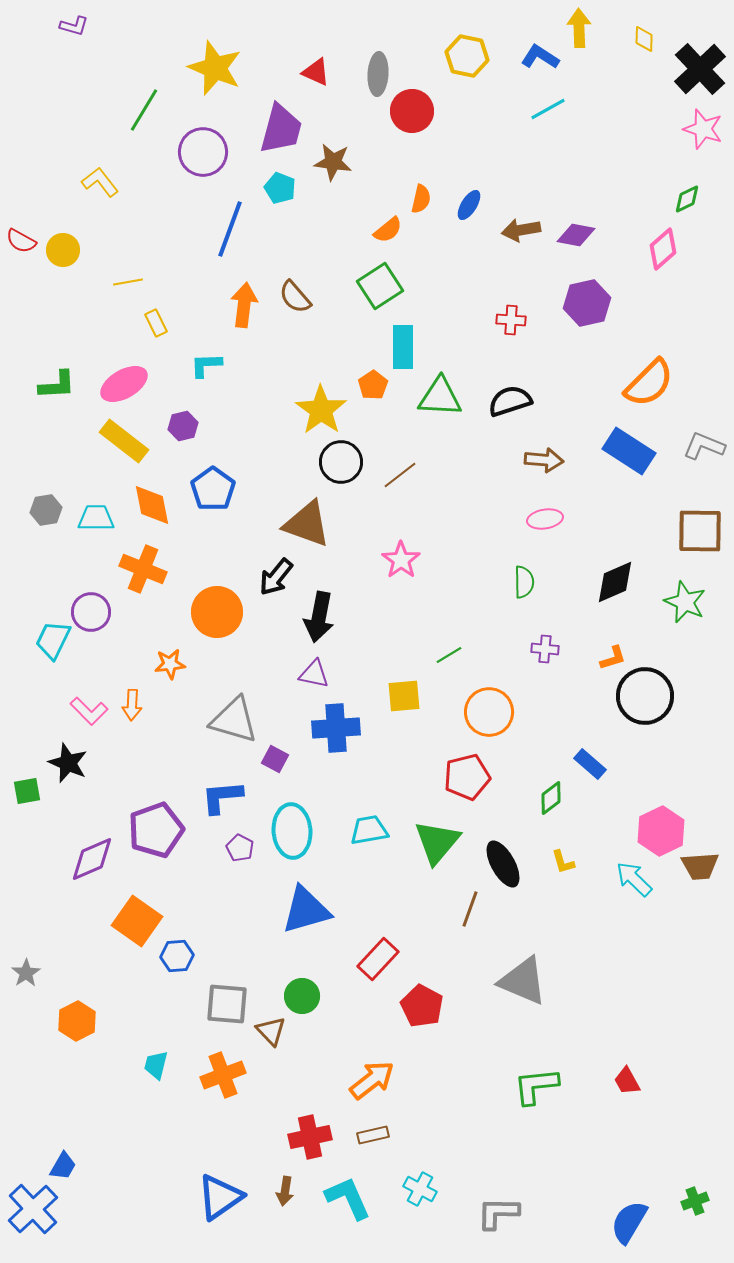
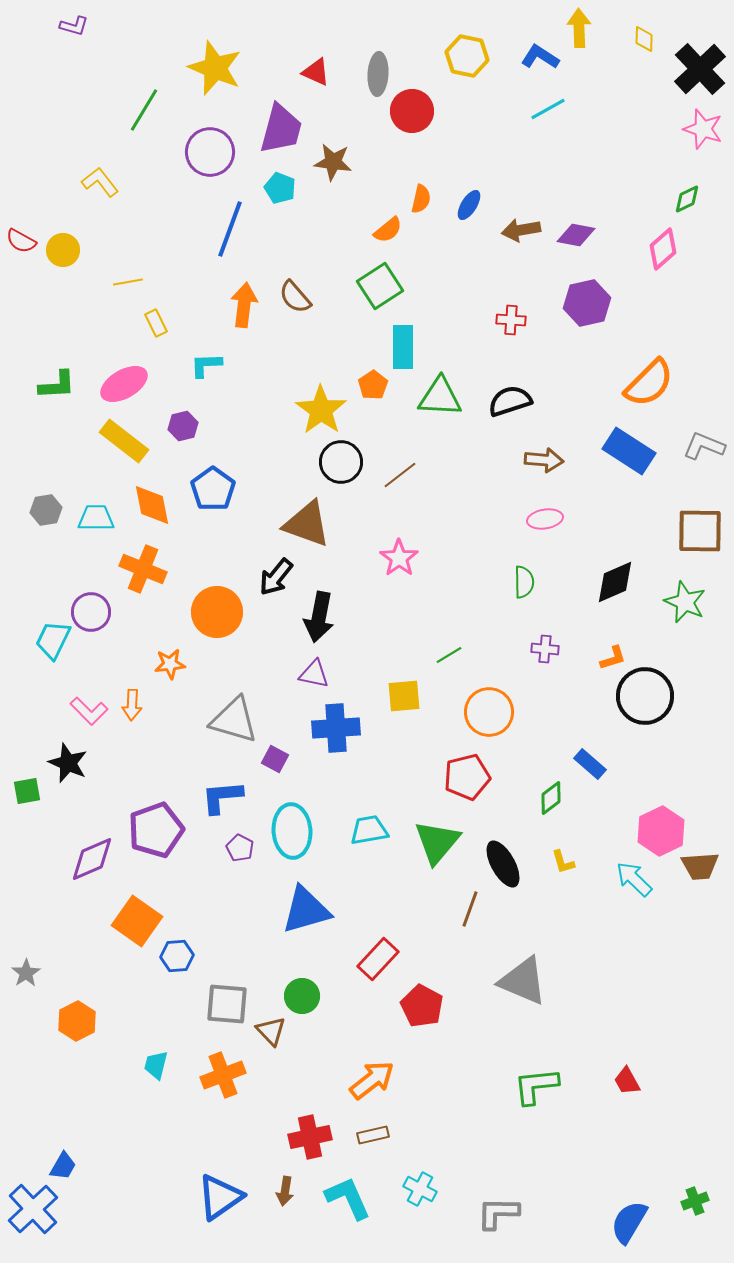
purple circle at (203, 152): moved 7 px right
pink star at (401, 560): moved 2 px left, 2 px up
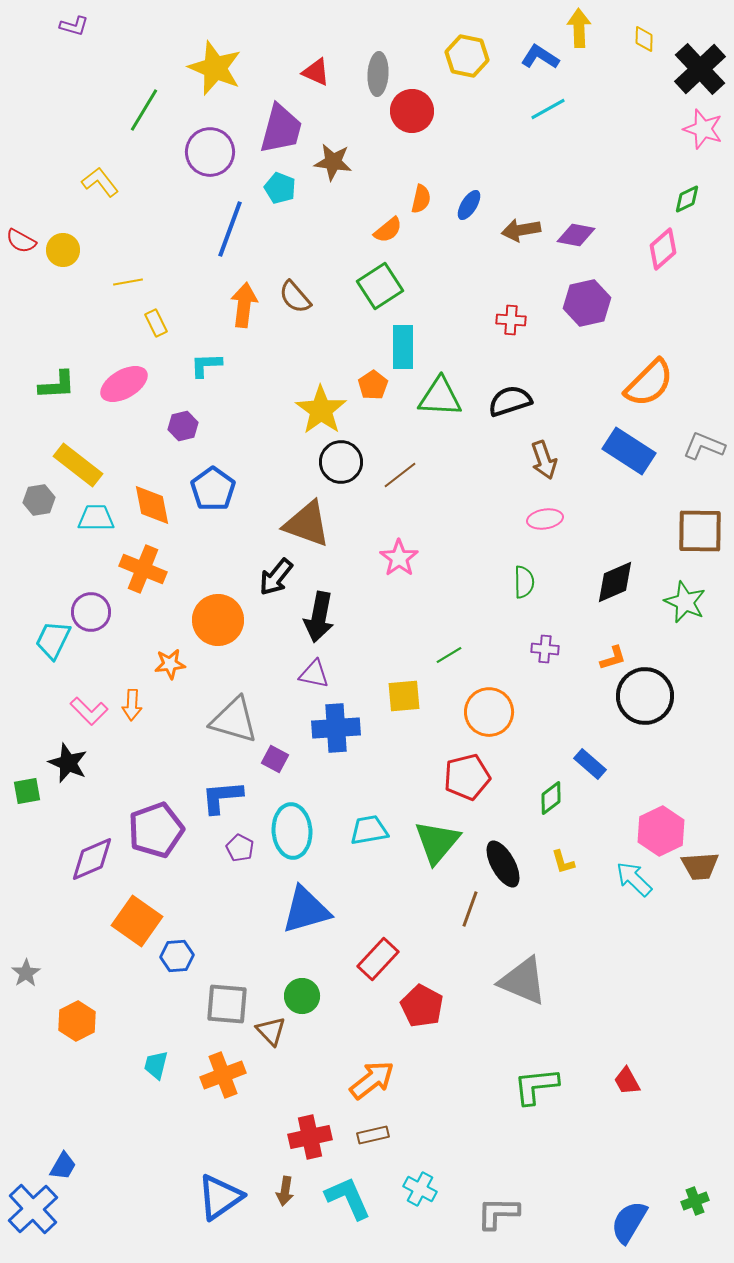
yellow rectangle at (124, 441): moved 46 px left, 24 px down
brown arrow at (544, 460): rotated 66 degrees clockwise
gray hexagon at (46, 510): moved 7 px left, 10 px up
orange circle at (217, 612): moved 1 px right, 8 px down
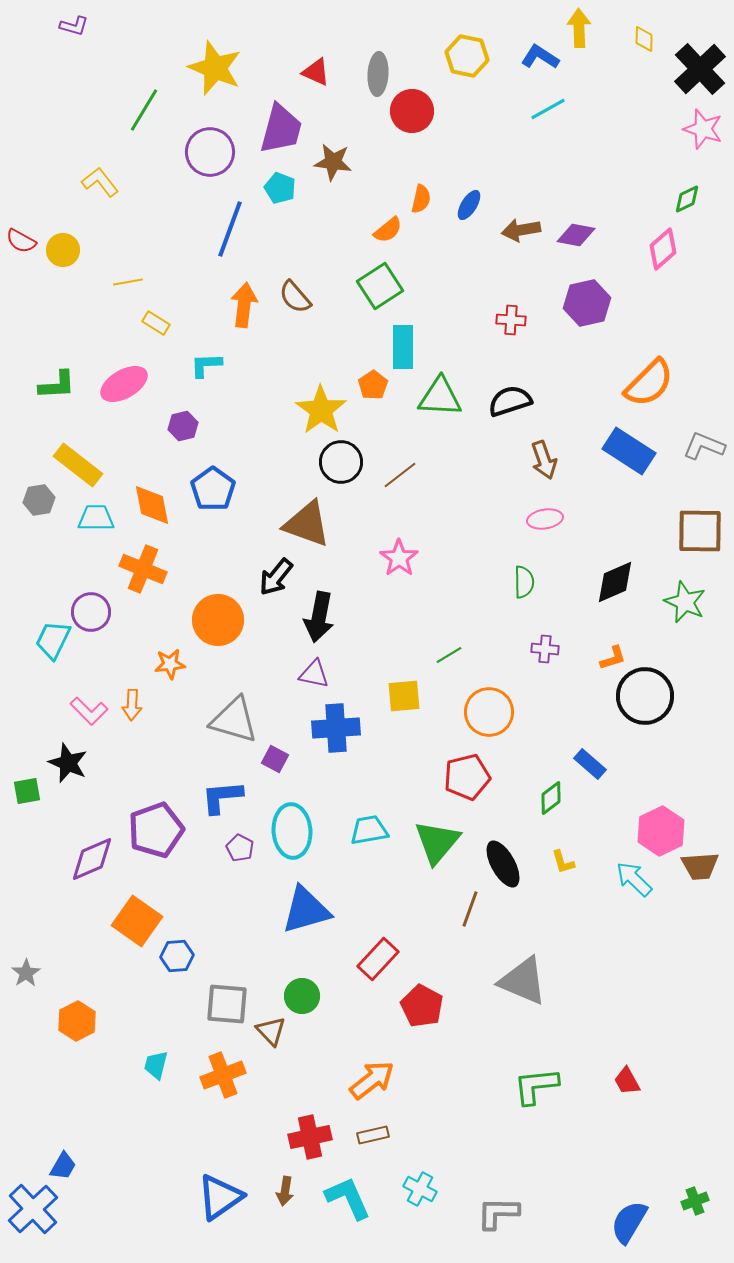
yellow rectangle at (156, 323): rotated 32 degrees counterclockwise
